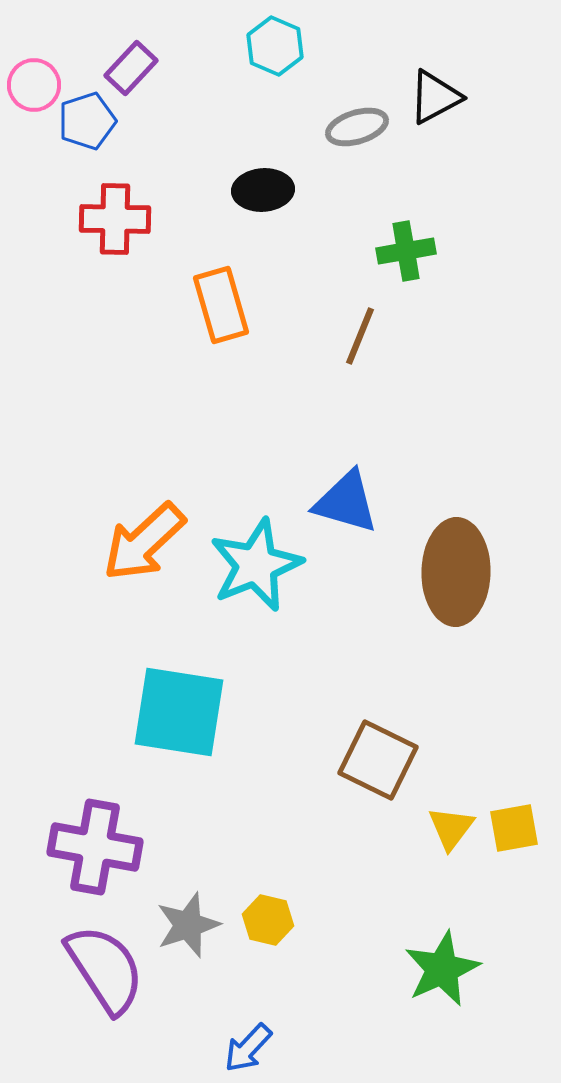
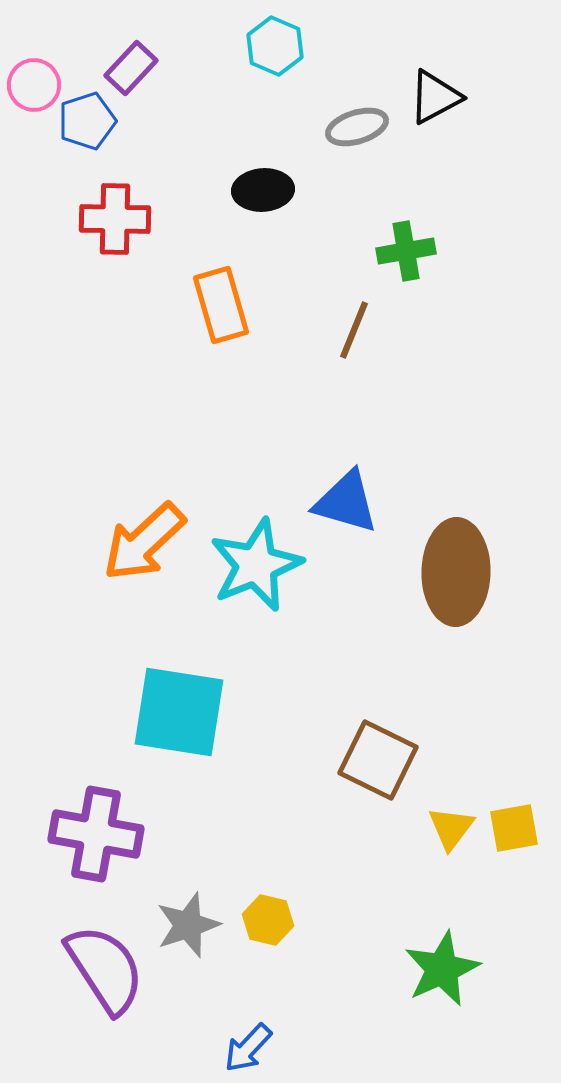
brown line: moved 6 px left, 6 px up
purple cross: moved 1 px right, 13 px up
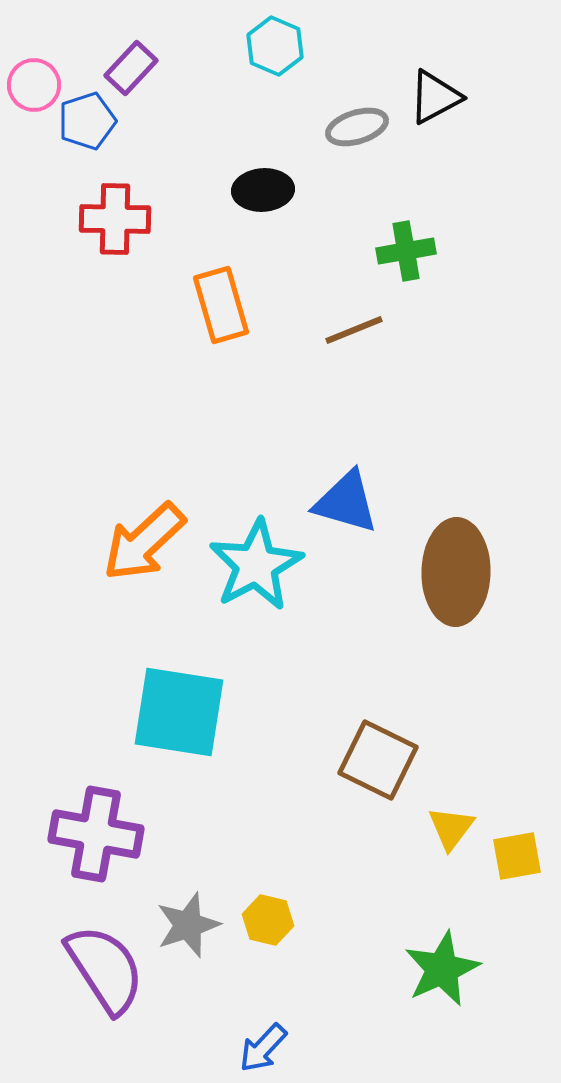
brown line: rotated 46 degrees clockwise
cyan star: rotated 6 degrees counterclockwise
yellow square: moved 3 px right, 28 px down
blue arrow: moved 15 px right
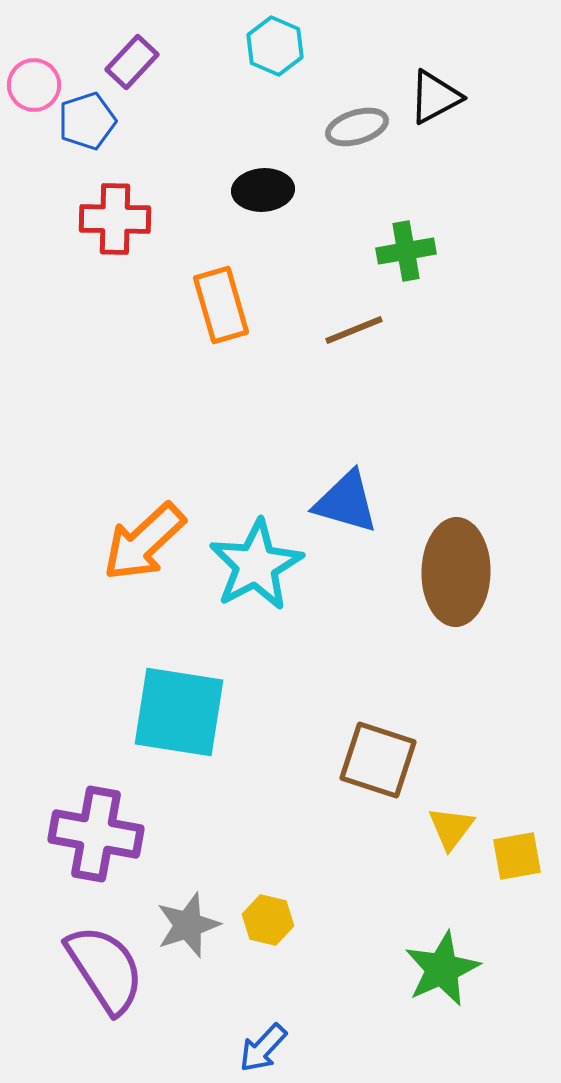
purple rectangle: moved 1 px right, 6 px up
brown square: rotated 8 degrees counterclockwise
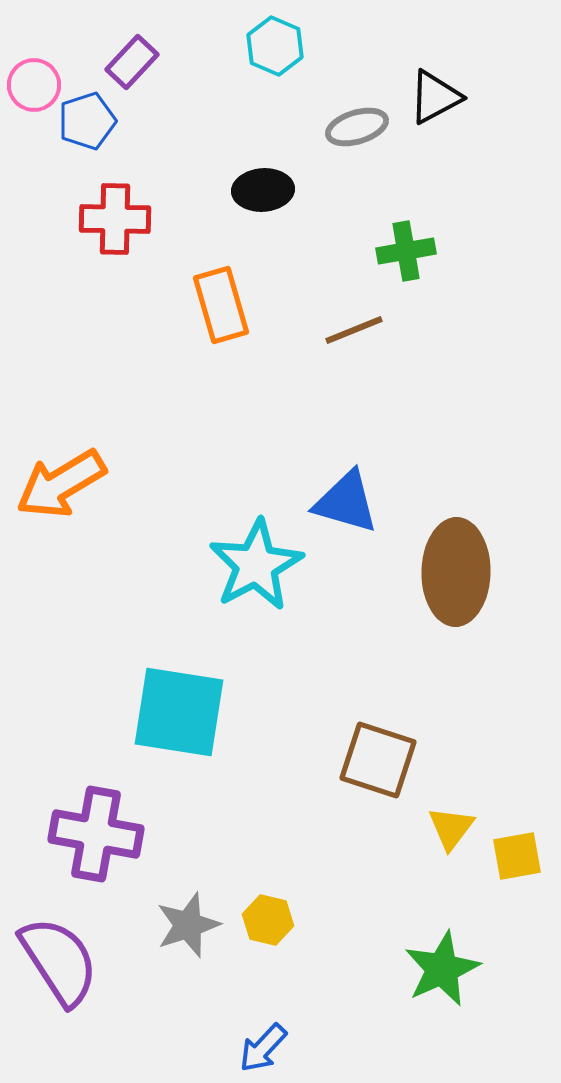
orange arrow: moved 83 px left, 58 px up; rotated 12 degrees clockwise
purple semicircle: moved 46 px left, 8 px up
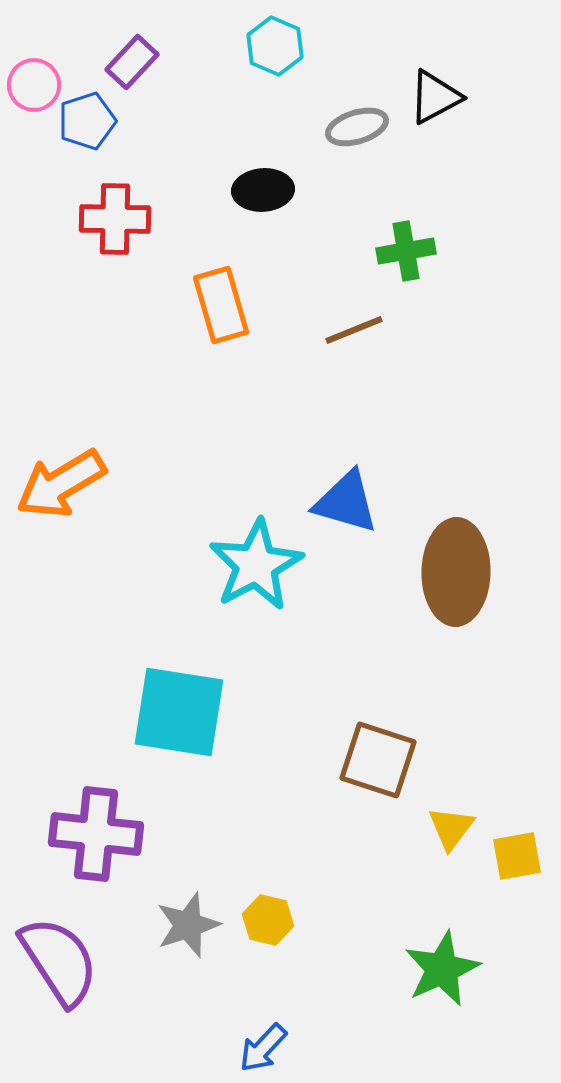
purple cross: rotated 4 degrees counterclockwise
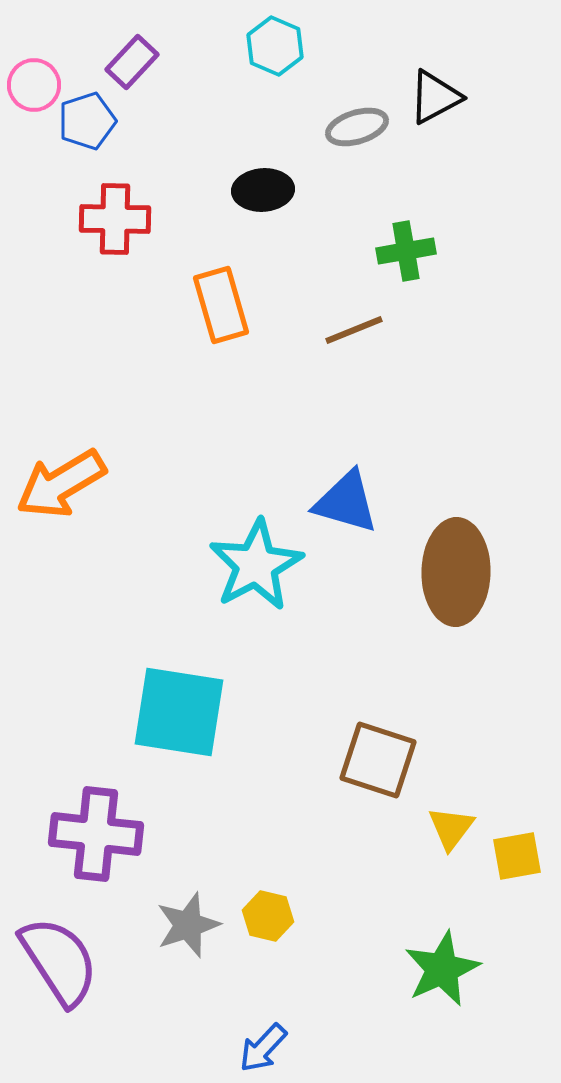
yellow hexagon: moved 4 px up
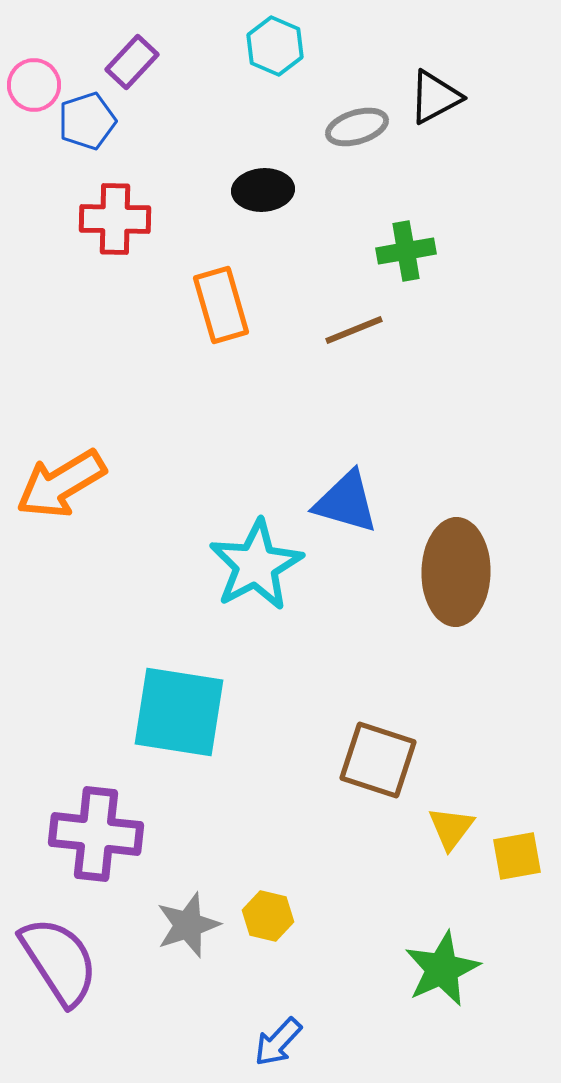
blue arrow: moved 15 px right, 6 px up
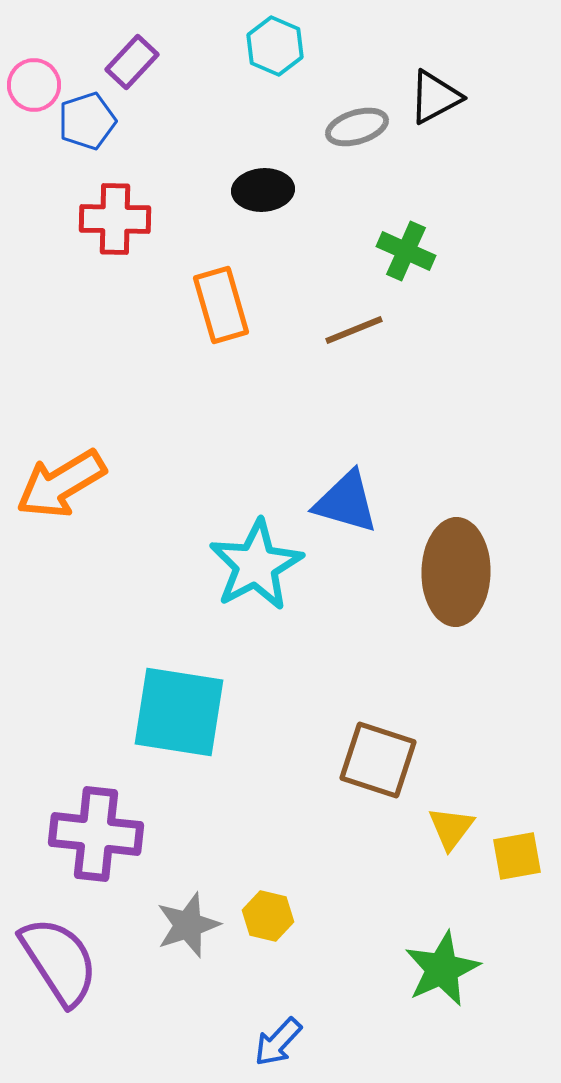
green cross: rotated 34 degrees clockwise
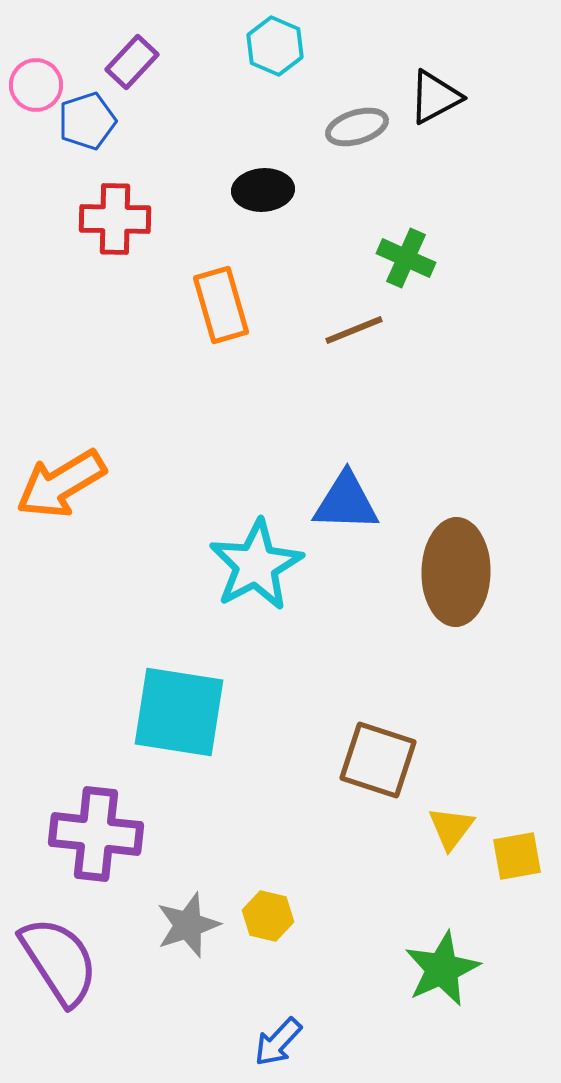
pink circle: moved 2 px right
green cross: moved 7 px down
blue triangle: rotated 14 degrees counterclockwise
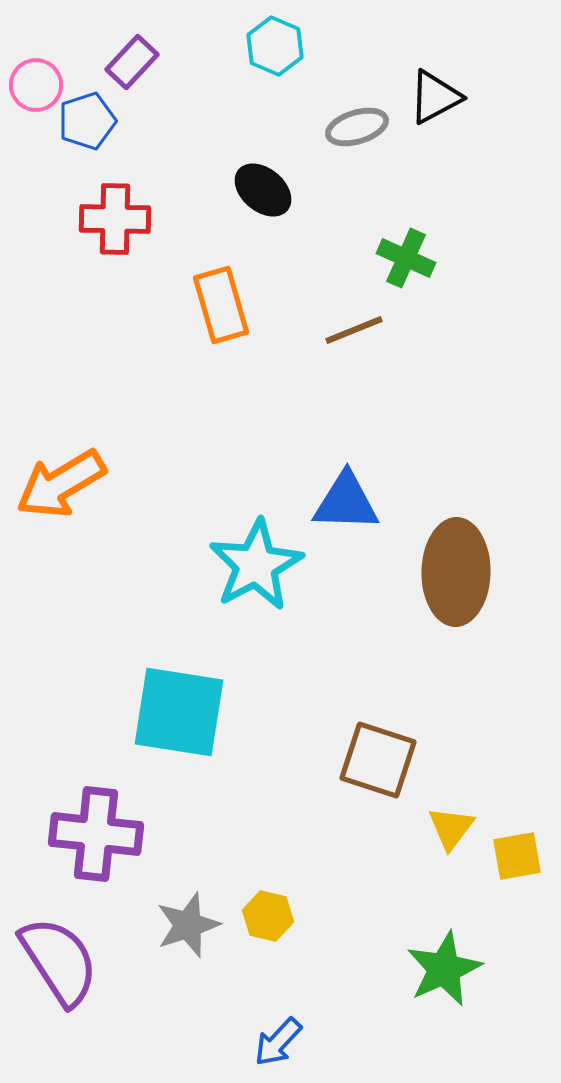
black ellipse: rotated 44 degrees clockwise
green star: moved 2 px right
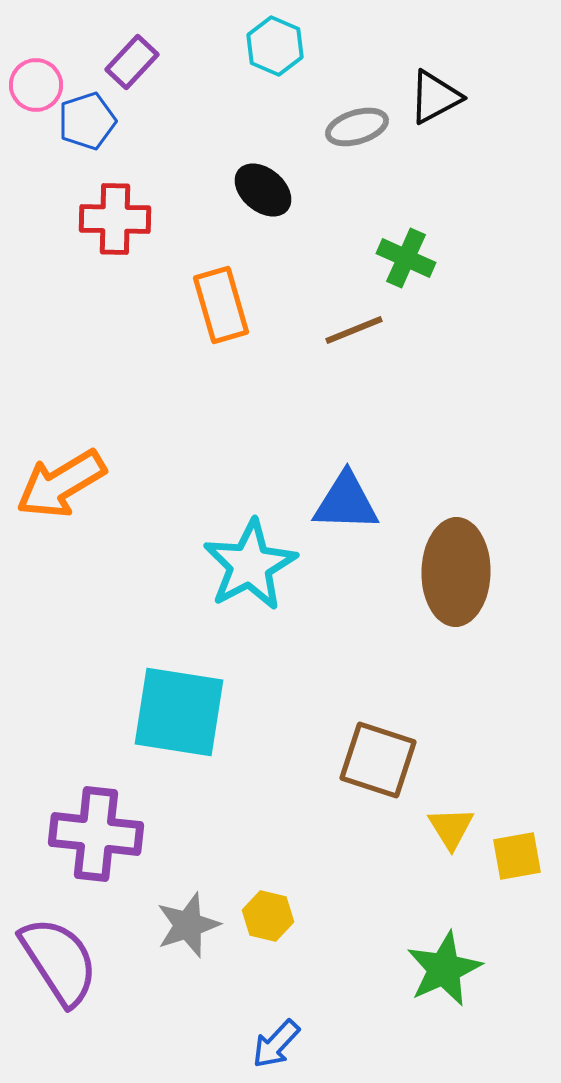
cyan star: moved 6 px left
yellow triangle: rotated 9 degrees counterclockwise
blue arrow: moved 2 px left, 2 px down
